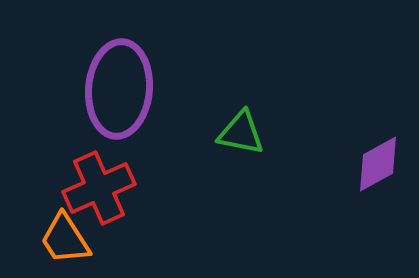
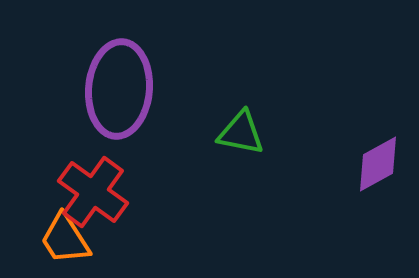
red cross: moved 6 px left, 4 px down; rotated 30 degrees counterclockwise
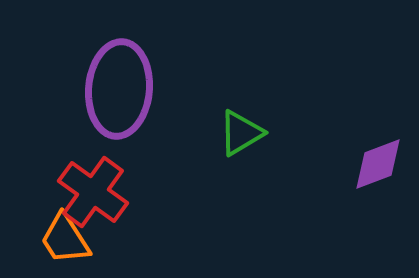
green triangle: rotated 42 degrees counterclockwise
purple diamond: rotated 8 degrees clockwise
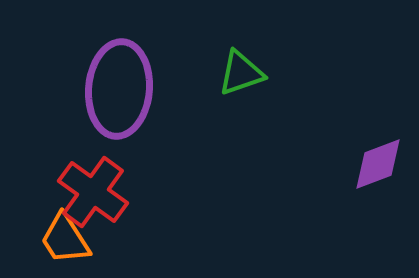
green triangle: moved 60 px up; rotated 12 degrees clockwise
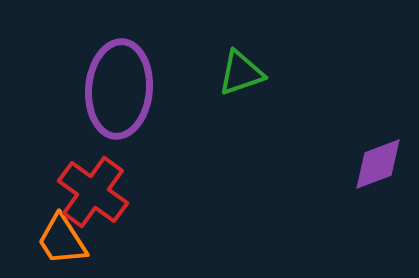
orange trapezoid: moved 3 px left, 1 px down
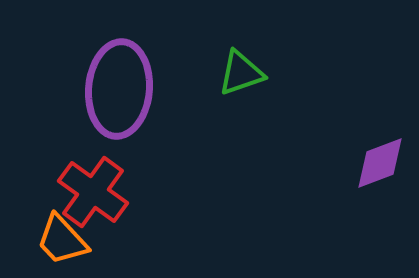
purple diamond: moved 2 px right, 1 px up
orange trapezoid: rotated 10 degrees counterclockwise
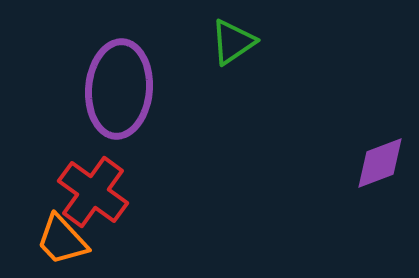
green triangle: moved 8 px left, 31 px up; rotated 15 degrees counterclockwise
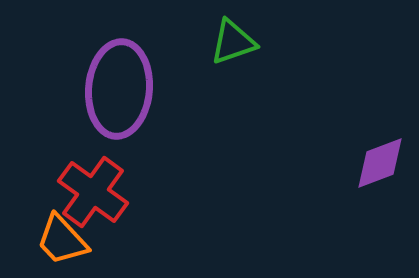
green triangle: rotated 15 degrees clockwise
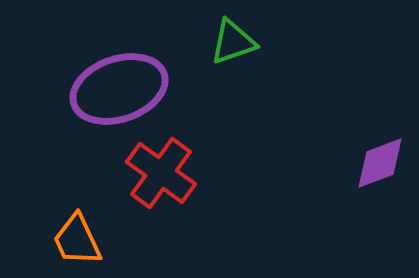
purple ellipse: rotated 66 degrees clockwise
red cross: moved 68 px right, 19 px up
orange trapezoid: moved 15 px right; rotated 18 degrees clockwise
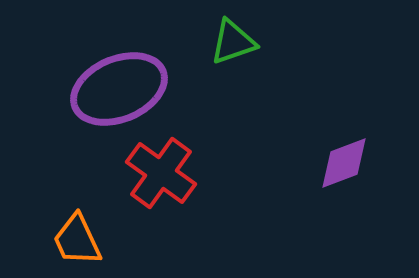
purple ellipse: rotated 4 degrees counterclockwise
purple diamond: moved 36 px left
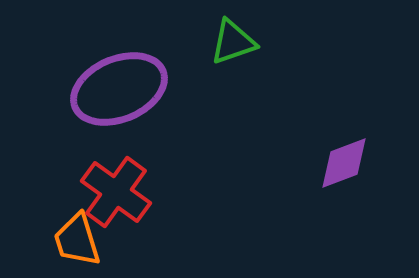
red cross: moved 45 px left, 19 px down
orange trapezoid: rotated 8 degrees clockwise
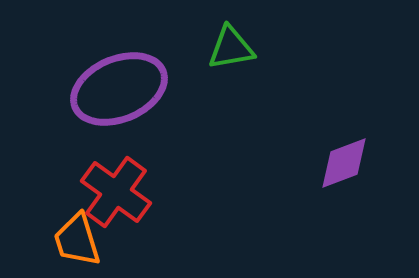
green triangle: moved 2 px left, 6 px down; rotated 9 degrees clockwise
